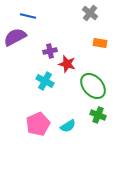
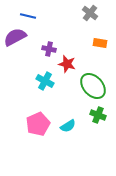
purple cross: moved 1 px left, 2 px up; rotated 24 degrees clockwise
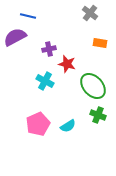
purple cross: rotated 24 degrees counterclockwise
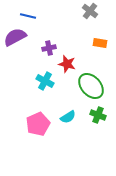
gray cross: moved 2 px up
purple cross: moved 1 px up
green ellipse: moved 2 px left
cyan semicircle: moved 9 px up
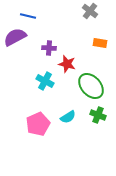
purple cross: rotated 16 degrees clockwise
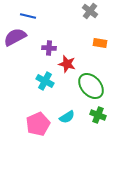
cyan semicircle: moved 1 px left
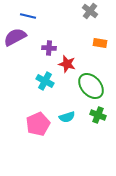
cyan semicircle: rotated 14 degrees clockwise
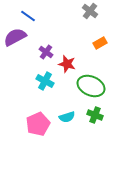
blue line: rotated 21 degrees clockwise
orange rectangle: rotated 40 degrees counterclockwise
purple cross: moved 3 px left, 4 px down; rotated 32 degrees clockwise
green ellipse: rotated 24 degrees counterclockwise
green cross: moved 3 px left
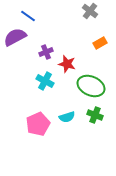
purple cross: rotated 32 degrees clockwise
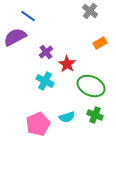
purple cross: rotated 16 degrees counterclockwise
red star: rotated 18 degrees clockwise
